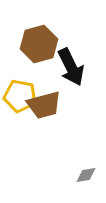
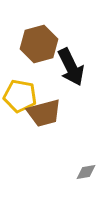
brown trapezoid: moved 8 px down
gray diamond: moved 3 px up
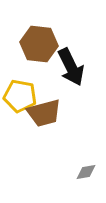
brown hexagon: rotated 21 degrees clockwise
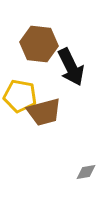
brown trapezoid: moved 1 px up
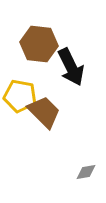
brown trapezoid: rotated 120 degrees counterclockwise
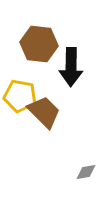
black arrow: rotated 27 degrees clockwise
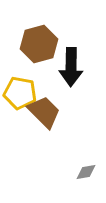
brown hexagon: rotated 21 degrees counterclockwise
yellow pentagon: moved 3 px up
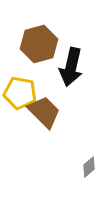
black arrow: rotated 12 degrees clockwise
gray diamond: moved 3 px right, 5 px up; rotated 30 degrees counterclockwise
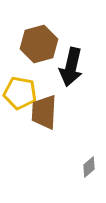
brown trapezoid: rotated 132 degrees counterclockwise
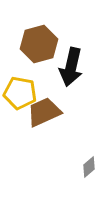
brown trapezoid: rotated 63 degrees clockwise
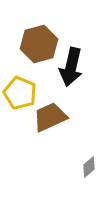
yellow pentagon: rotated 12 degrees clockwise
brown trapezoid: moved 6 px right, 5 px down
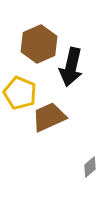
brown hexagon: rotated 9 degrees counterclockwise
brown trapezoid: moved 1 px left
gray diamond: moved 1 px right
